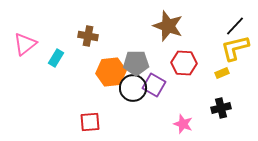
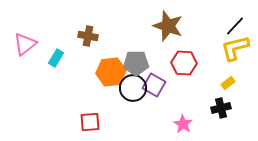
yellow rectangle: moved 6 px right, 10 px down; rotated 16 degrees counterclockwise
pink star: rotated 12 degrees clockwise
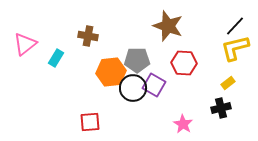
gray pentagon: moved 1 px right, 3 px up
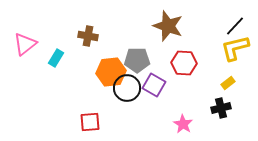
black circle: moved 6 px left
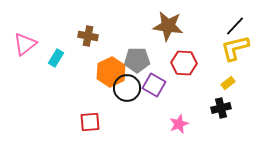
brown star: rotated 12 degrees counterclockwise
orange hexagon: rotated 20 degrees counterclockwise
pink star: moved 4 px left; rotated 18 degrees clockwise
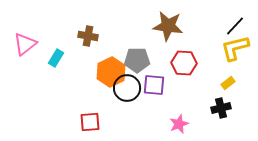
purple square: rotated 25 degrees counterclockwise
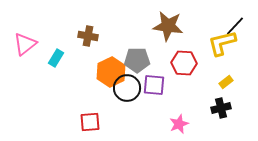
yellow L-shape: moved 13 px left, 5 px up
yellow rectangle: moved 2 px left, 1 px up
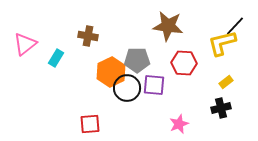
red square: moved 2 px down
